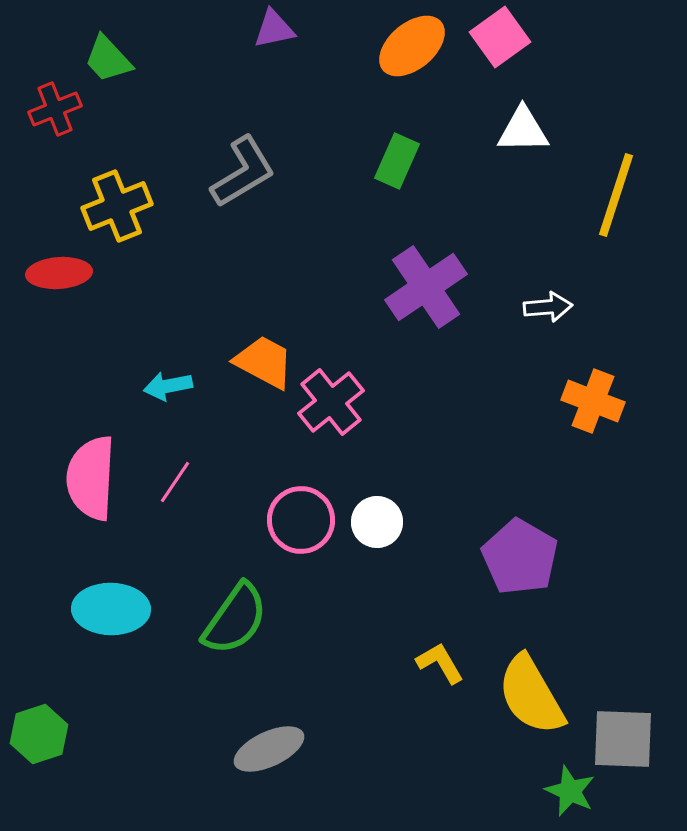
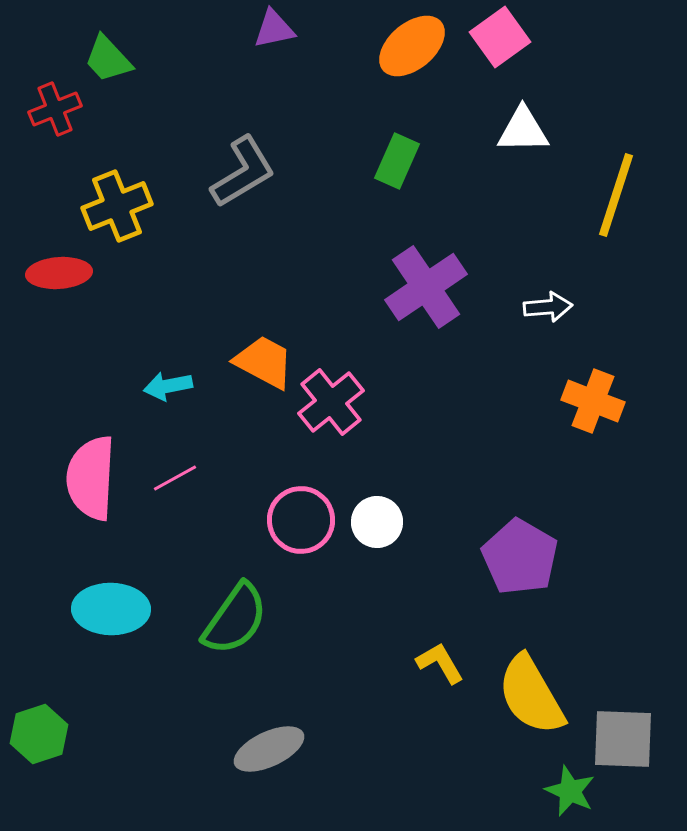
pink line: moved 4 px up; rotated 27 degrees clockwise
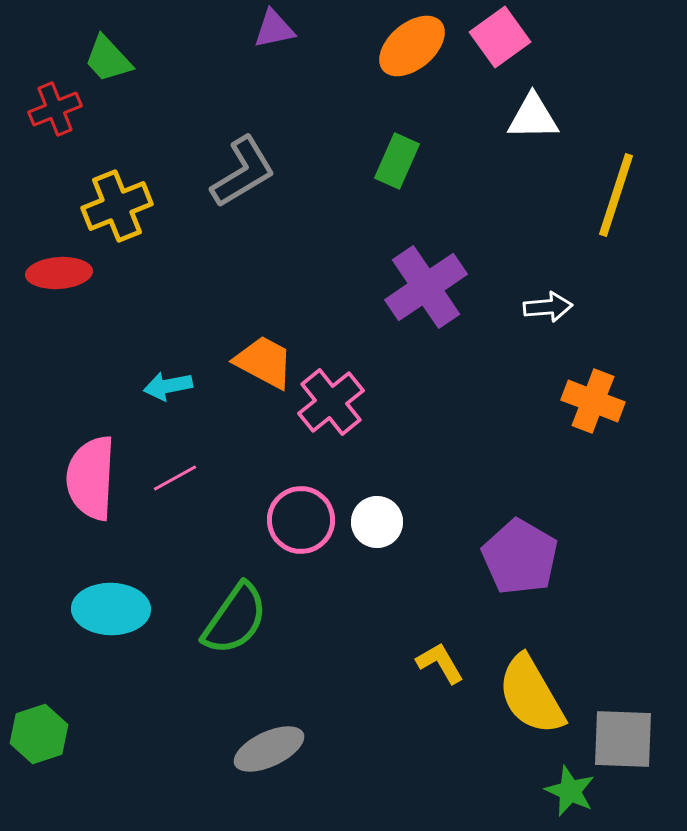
white triangle: moved 10 px right, 13 px up
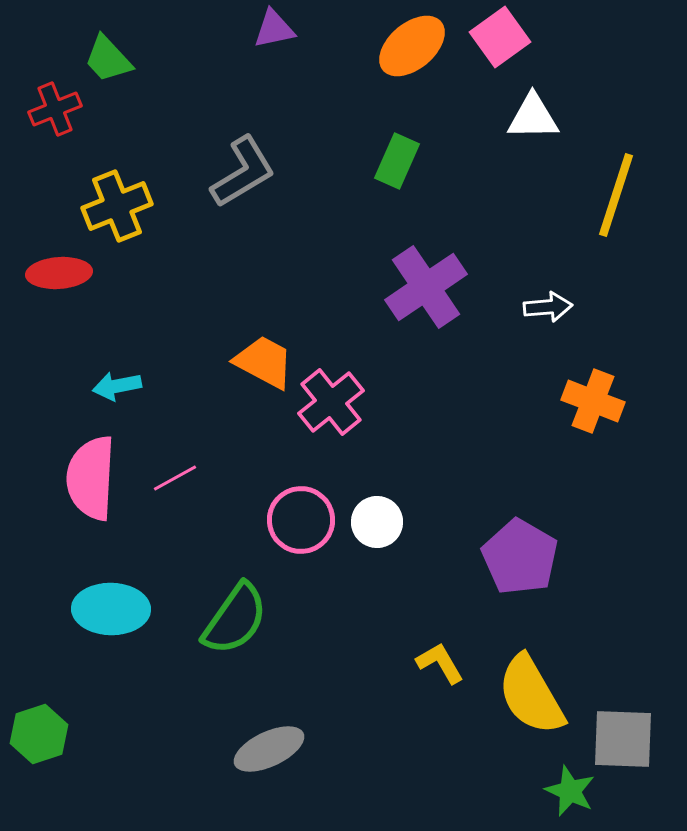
cyan arrow: moved 51 px left
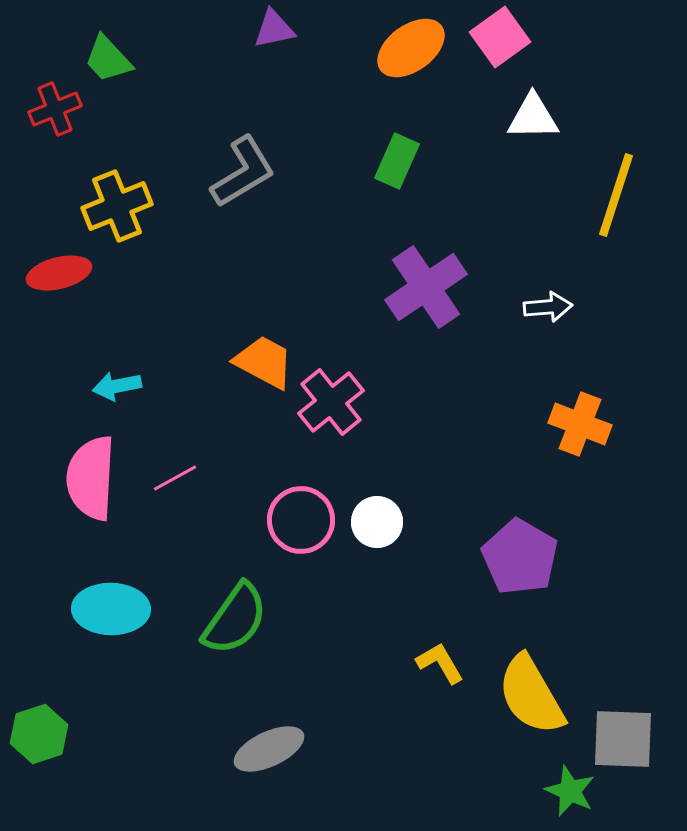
orange ellipse: moved 1 px left, 2 px down; rotated 4 degrees clockwise
red ellipse: rotated 10 degrees counterclockwise
orange cross: moved 13 px left, 23 px down
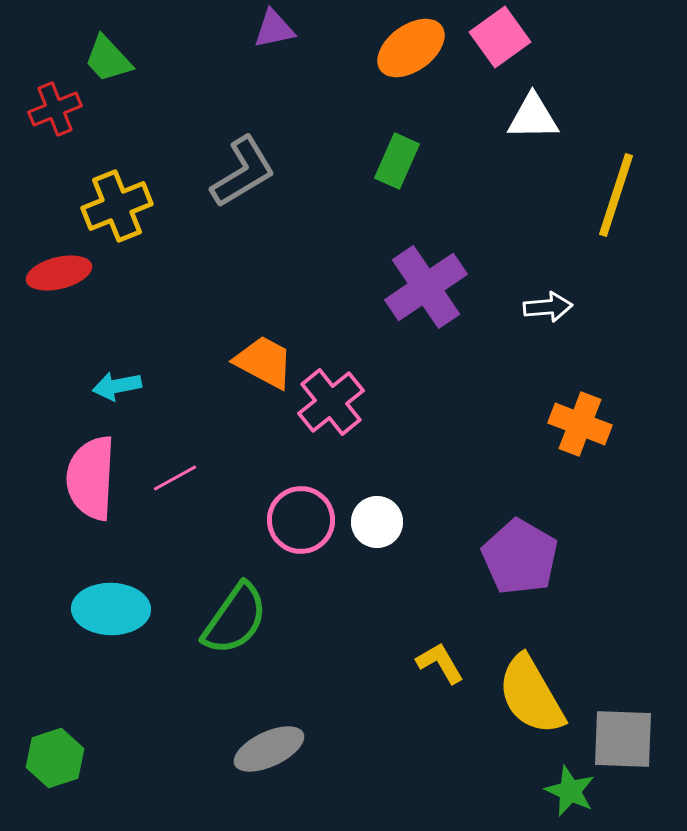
green hexagon: moved 16 px right, 24 px down
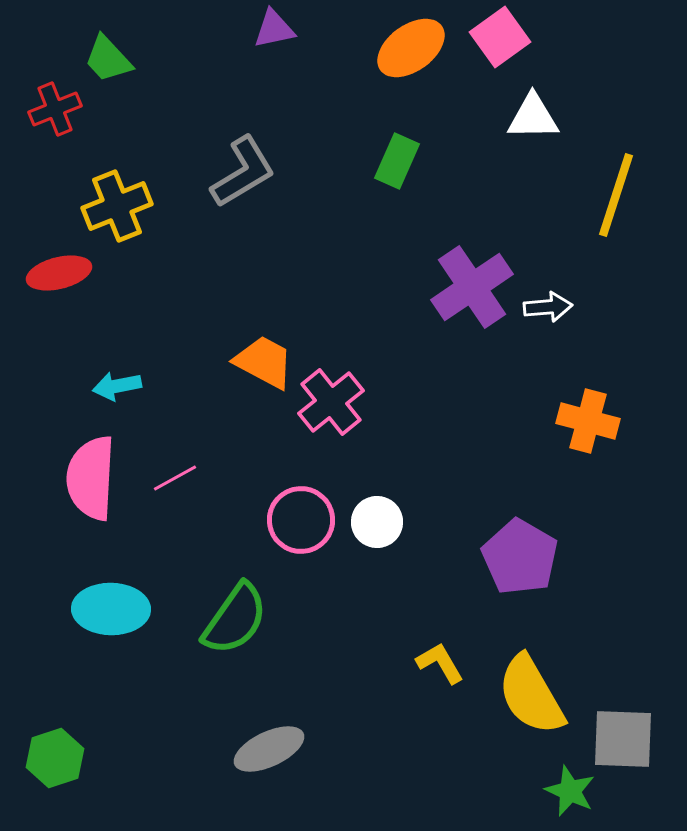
purple cross: moved 46 px right
orange cross: moved 8 px right, 3 px up; rotated 6 degrees counterclockwise
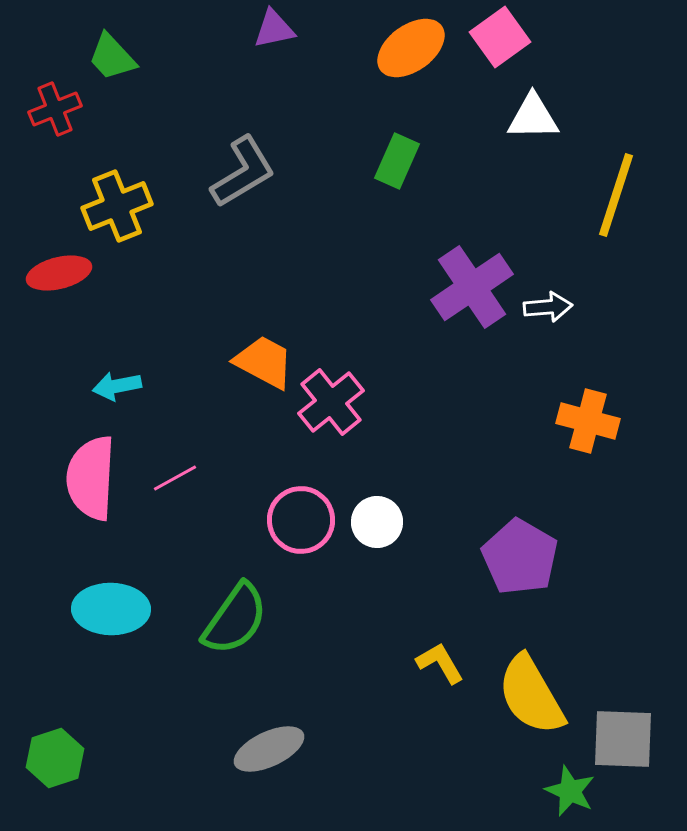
green trapezoid: moved 4 px right, 2 px up
